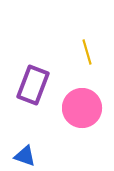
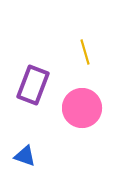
yellow line: moved 2 px left
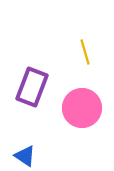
purple rectangle: moved 1 px left, 2 px down
blue triangle: rotated 15 degrees clockwise
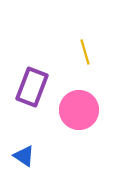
pink circle: moved 3 px left, 2 px down
blue triangle: moved 1 px left
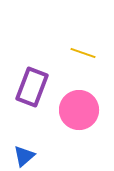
yellow line: moved 2 px left, 1 px down; rotated 55 degrees counterclockwise
blue triangle: rotated 45 degrees clockwise
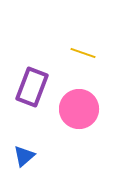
pink circle: moved 1 px up
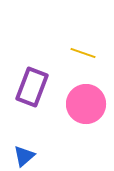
pink circle: moved 7 px right, 5 px up
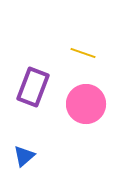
purple rectangle: moved 1 px right
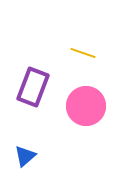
pink circle: moved 2 px down
blue triangle: moved 1 px right
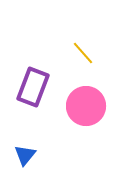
yellow line: rotated 30 degrees clockwise
blue triangle: moved 1 px up; rotated 10 degrees counterclockwise
